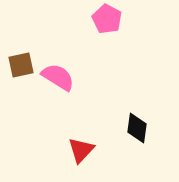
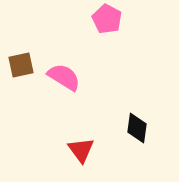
pink semicircle: moved 6 px right
red triangle: rotated 20 degrees counterclockwise
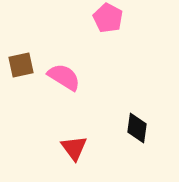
pink pentagon: moved 1 px right, 1 px up
red triangle: moved 7 px left, 2 px up
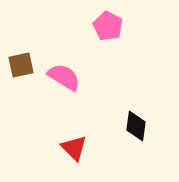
pink pentagon: moved 8 px down
black diamond: moved 1 px left, 2 px up
red triangle: rotated 8 degrees counterclockwise
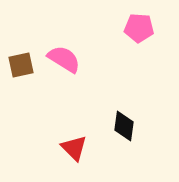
pink pentagon: moved 31 px right, 2 px down; rotated 24 degrees counterclockwise
pink semicircle: moved 18 px up
black diamond: moved 12 px left
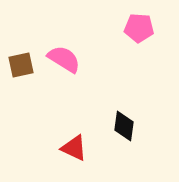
red triangle: rotated 20 degrees counterclockwise
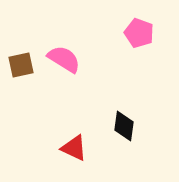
pink pentagon: moved 5 px down; rotated 16 degrees clockwise
